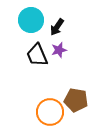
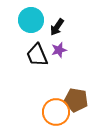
orange circle: moved 6 px right
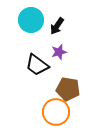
black arrow: moved 1 px up
purple star: moved 2 px down
black trapezoid: moved 10 px down; rotated 30 degrees counterclockwise
brown pentagon: moved 8 px left, 11 px up
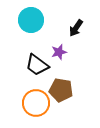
black arrow: moved 19 px right, 2 px down
brown pentagon: moved 7 px left, 1 px down
orange circle: moved 20 px left, 9 px up
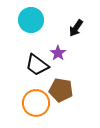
purple star: moved 1 px left, 1 px down; rotated 21 degrees counterclockwise
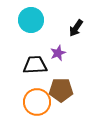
purple star: rotated 14 degrees clockwise
black trapezoid: moved 2 px left; rotated 140 degrees clockwise
brown pentagon: rotated 10 degrees counterclockwise
orange circle: moved 1 px right, 1 px up
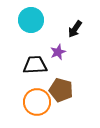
black arrow: moved 1 px left, 1 px down
purple star: moved 1 px up
brown pentagon: rotated 15 degrees clockwise
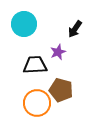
cyan circle: moved 7 px left, 4 px down
orange circle: moved 1 px down
